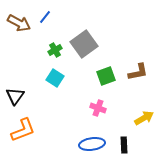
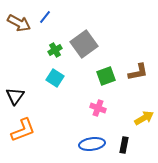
black rectangle: rotated 14 degrees clockwise
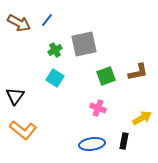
blue line: moved 2 px right, 3 px down
gray square: rotated 24 degrees clockwise
yellow arrow: moved 2 px left
orange L-shape: rotated 60 degrees clockwise
black rectangle: moved 4 px up
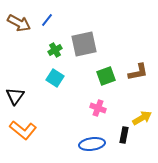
black rectangle: moved 6 px up
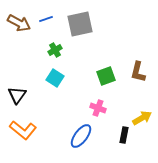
blue line: moved 1 px left, 1 px up; rotated 32 degrees clockwise
gray square: moved 4 px left, 20 px up
brown L-shape: rotated 115 degrees clockwise
black triangle: moved 2 px right, 1 px up
blue ellipse: moved 11 px left, 8 px up; rotated 45 degrees counterclockwise
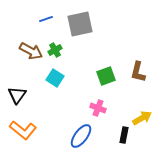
brown arrow: moved 12 px right, 28 px down
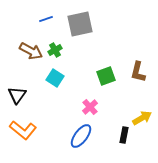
pink cross: moved 8 px left, 1 px up; rotated 28 degrees clockwise
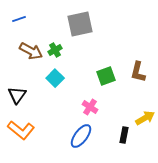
blue line: moved 27 px left
cyan square: rotated 12 degrees clockwise
pink cross: rotated 14 degrees counterclockwise
yellow arrow: moved 3 px right
orange L-shape: moved 2 px left
